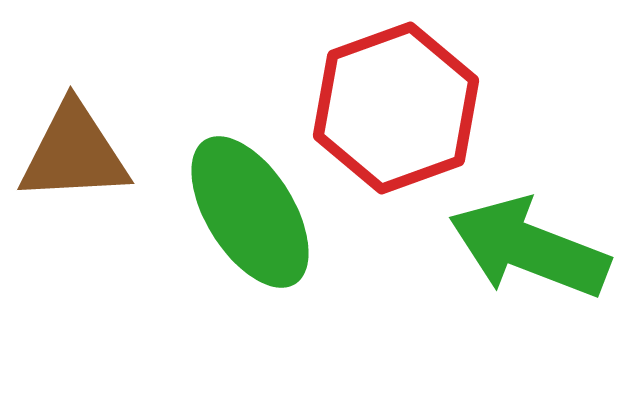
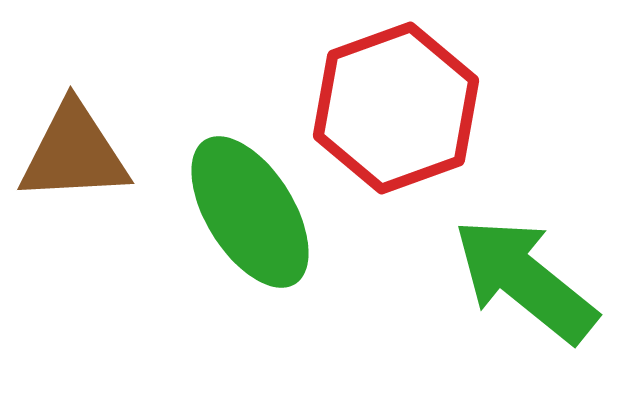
green arrow: moved 4 px left, 32 px down; rotated 18 degrees clockwise
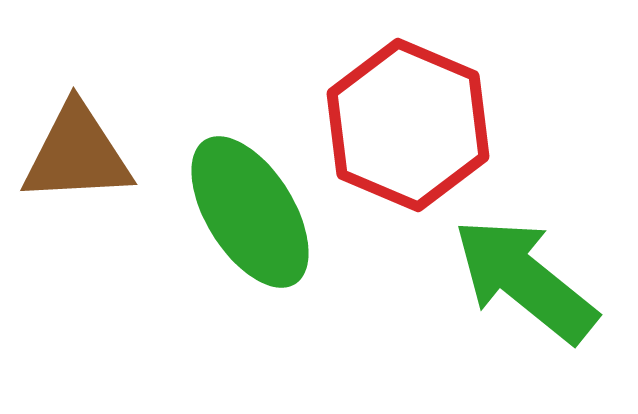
red hexagon: moved 12 px right, 17 px down; rotated 17 degrees counterclockwise
brown triangle: moved 3 px right, 1 px down
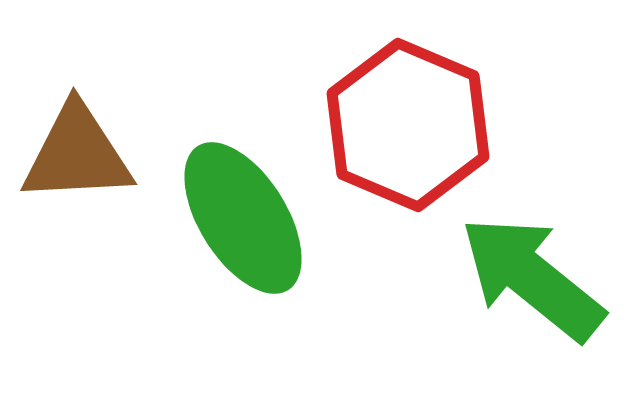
green ellipse: moved 7 px left, 6 px down
green arrow: moved 7 px right, 2 px up
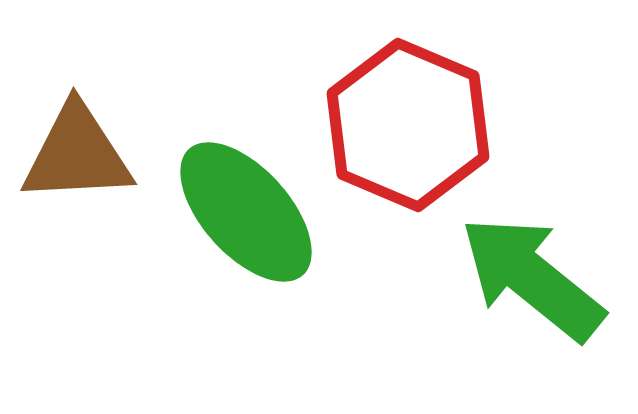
green ellipse: moved 3 px right, 6 px up; rotated 10 degrees counterclockwise
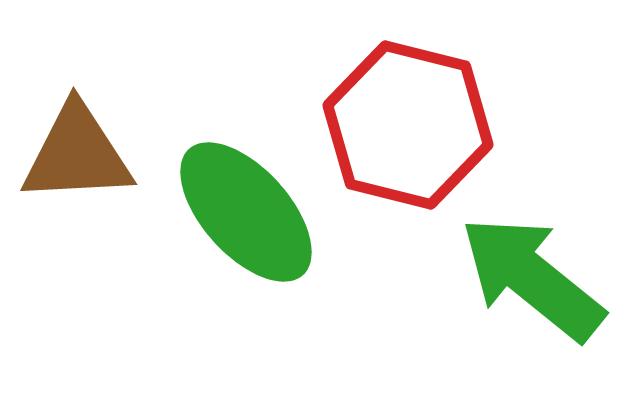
red hexagon: rotated 9 degrees counterclockwise
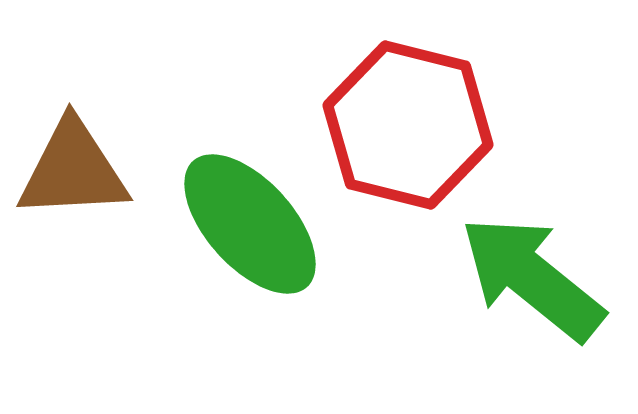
brown triangle: moved 4 px left, 16 px down
green ellipse: moved 4 px right, 12 px down
